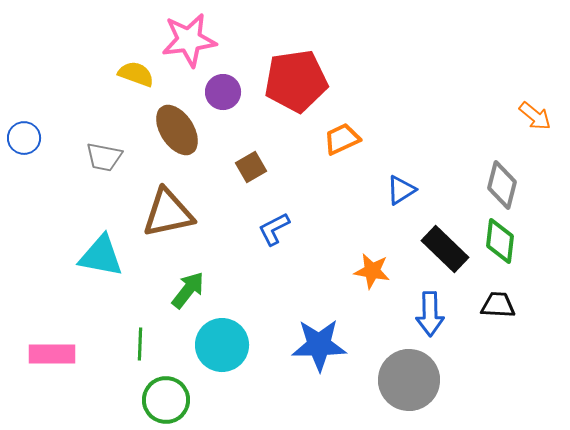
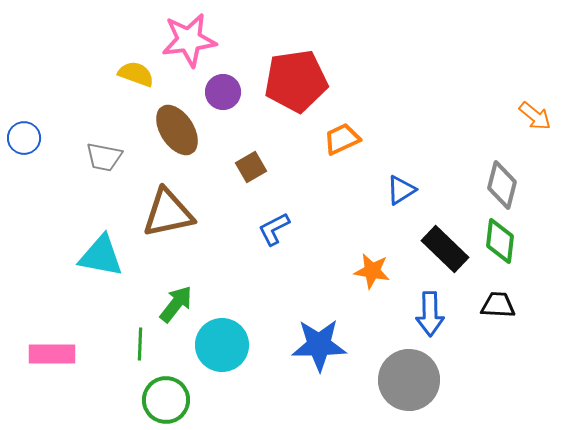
green arrow: moved 12 px left, 14 px down
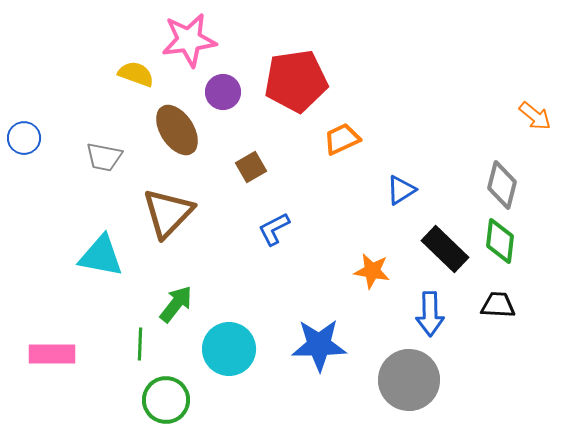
brown triangle: rotated 34 degrees counterclockwise
cyan circle: moved 7 px right, 4 px down
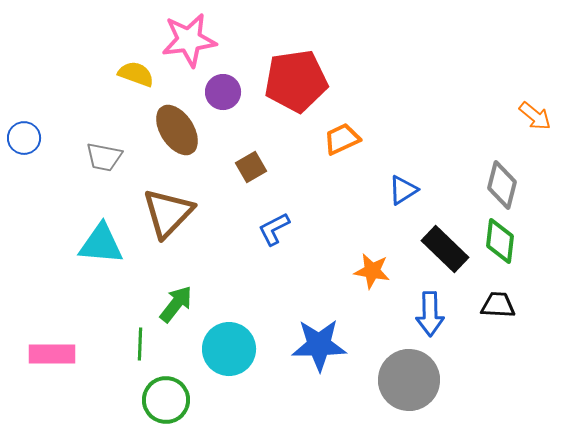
blue triangle: moved 2 px right
cyan triangle: moved 12 px up; rotated 6 degrees counterclockwise
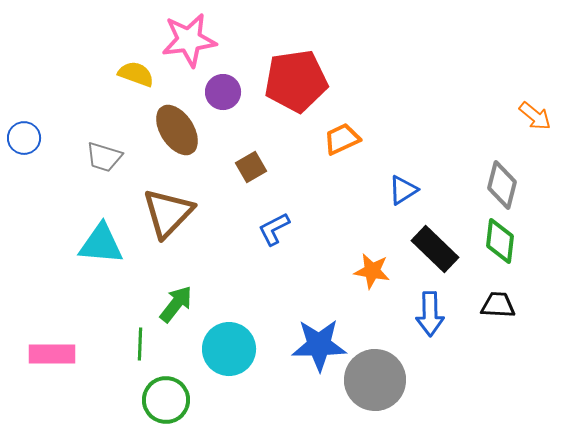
gray trapezoid: rotated 6 degrees clockwise
black rectangle: moved 10 px left
gray circle: moved 34 px left
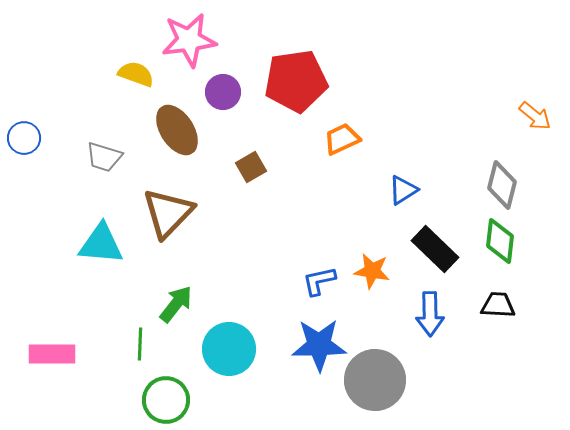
blue L-shape: moved 45 px right, 52 px down; rotated 15 degrees clockwise
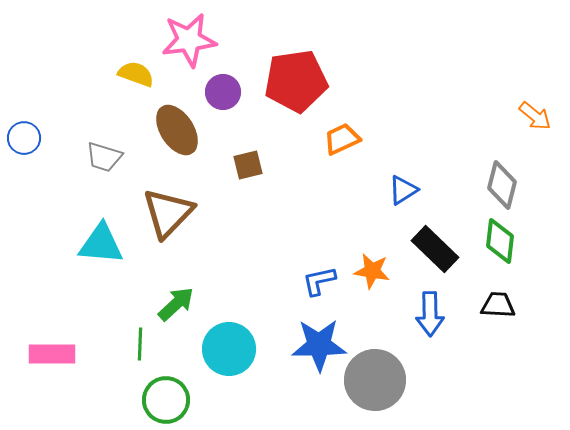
brown square: moved 3 px left, 2 px up; rotated 16 degrees clockwise
green arrow: rotated 9 degrees clockwise
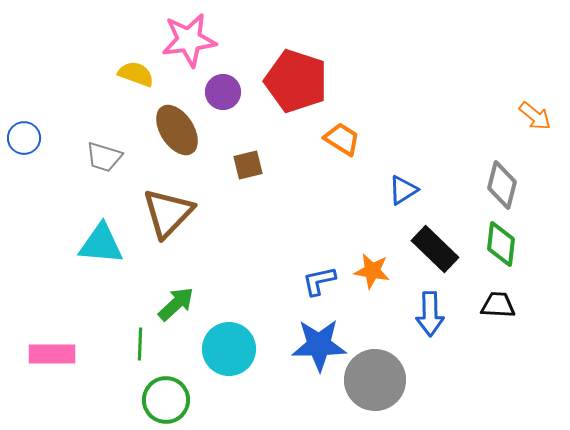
red pentagon: rotated 26 degrees clockwise
orange trapezoid: rotated 57 degrees clockwise
green diamond: moved 1 px right, 3 px down
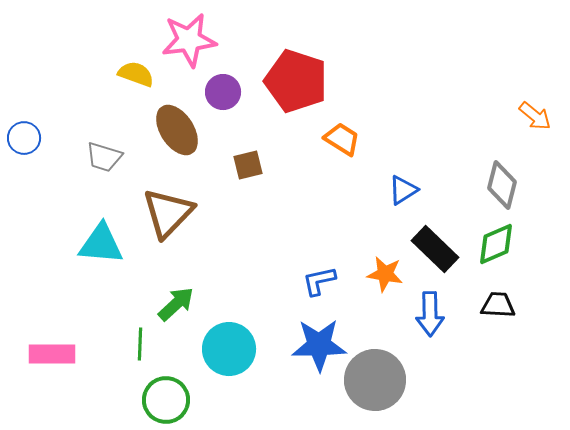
green diamond: moved 5 px left; rotated 60 degrees clockwise
orange star: moved 13 px right, 3 px down
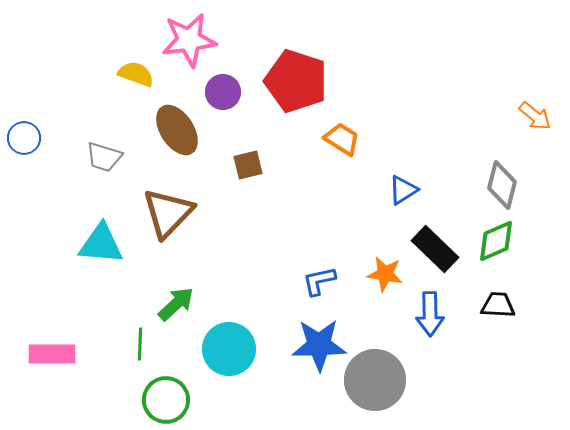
green diamond: moved 3 px up
